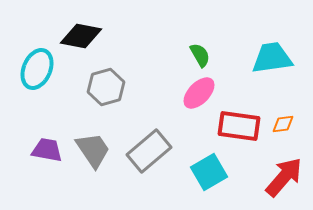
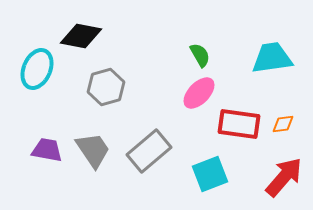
red rectangle: moved 2 px up
cyan square: moved 1 px right, 2 px down; rotated 9 degrees clockwise
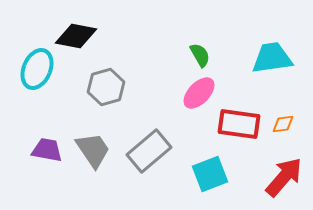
black diamond: moved 5 px left
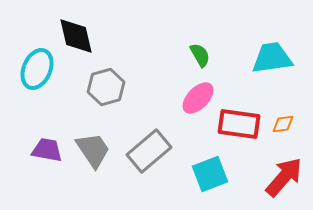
black diamond: rotated 66 degrees clockwise
pink ellipse: moved 1 px left, 5 px down
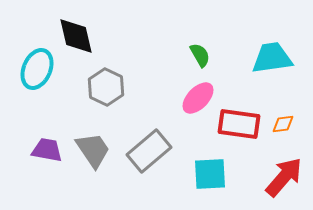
gray hexagon: rotated 18 degrees counterclockwise
cyan square: rotated 18 degrees clockwise
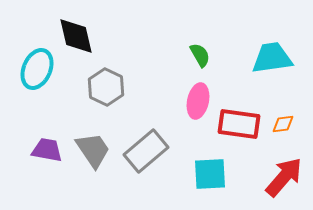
pink ellipse: moved 3 px down; rotated 32 degrees counterclockwise
gray rectangle: moved 3 px left
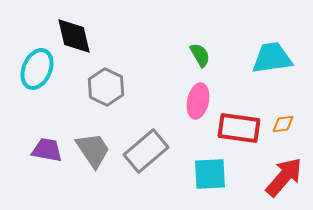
black diamond: moved 2 px left
red rectangle: moved 4 px down
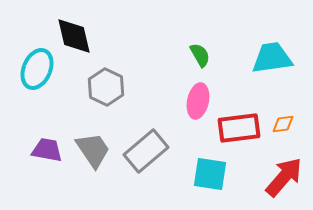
red rectangle: rotated 15 degrees counterclockwise
cyan square: rotated 12 degrees clockwise
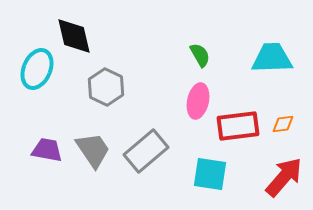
cyan trapezoid: rotated 6 degrees clockwise
red rectangle: moved 1 px left, 2 px up
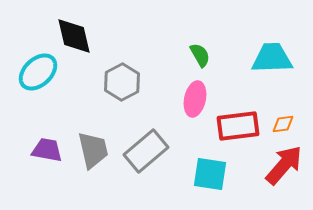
cyan ellipse: moved 1 px right, 3 px down; rotated 24 degrees clockwise
gray hexagon: moved 16 px right, 5 px up; rotated 6 degrees clockwise
pink ellipse: moved 3 px left, 2 px up
gray trapezoid: rotated 21 degrees clockwise
red arrow: moved 12 px up
